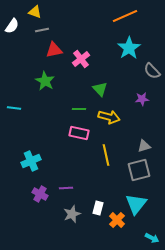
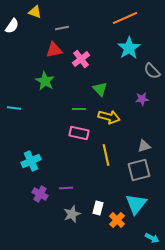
orange line: moved 2 px down
gray line: moved 20 px right, 2 px up
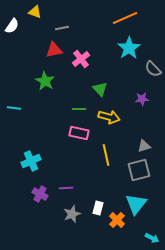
gray semicircle: moved 1 px right, 2 px up
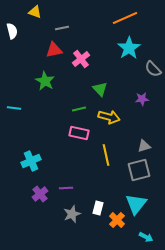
white semicircle: moved 5 px down; rotated 49 degrees counterclockwise
green line: rotated 16 degrees counterclockwise
purple cross: rotated 21 degrees clockwise
cyan arrow: moved 6 px left, 1 px up
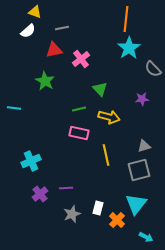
orange line: moved 1 px right, 1 px down; rotated 60 degrees counterclockwise
white semicircle: moved 16 px right; rotated 63 degrees clockwise
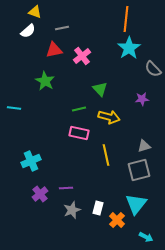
pink cross: moved 1 px right, 3 px up
gray star: moved 4 px up
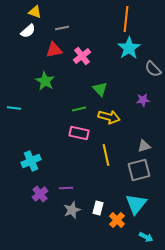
purple star: moved 1 px right, 1 px down
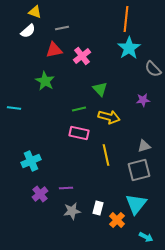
gray star: moved 1 px down; rotated 12 degrees clockwise
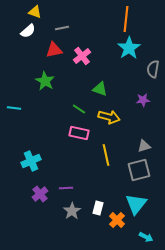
gray semicircle: rotated 54 degrees clockwise
green triangle: rotated 28 degrees counterclockwise
green line: rotated 48 degrees clockwise
gray star: rotated 24 degrees counterclockwise
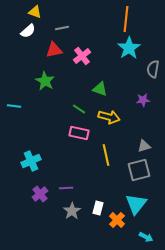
cyan line: moved 2 px up
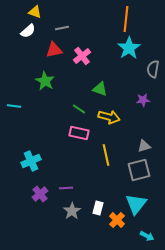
cyan arrow: moved 1 px right, 1 px up
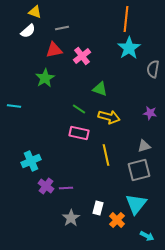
green star: moved 3 px up; rotated 12 degrees clockwise
purple star: moved 7 px right, 13 px down; rotated 16 degrees clockwise
purple cross: moved 6 px right, 8 px up; rotated 14 degrees counterclockwise
gray star: moved 1 px left, 7 px down
